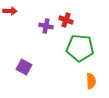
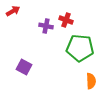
red arrow: moved 3 px right; rotated 32 degrees counterclockwise
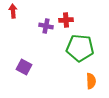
red arrow: rotated 64 degrees counterclockwise
red cross: rotated 24 degrees counterclockwise
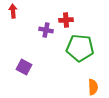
purple cross: moved 4 px down
orange semicircle: moved 2 px right, 6 px down
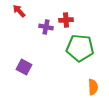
red arrow: moved 6 px right; rotated 40 degrees counterclockwise
purple cross: moved 3 px up
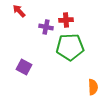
green pentagon: moved 10 px left, 1 px up; rotated 8 degrees counterclockwise
